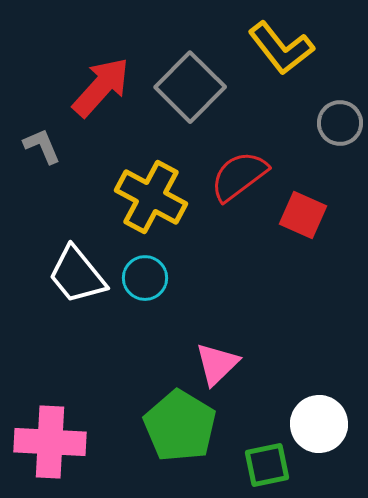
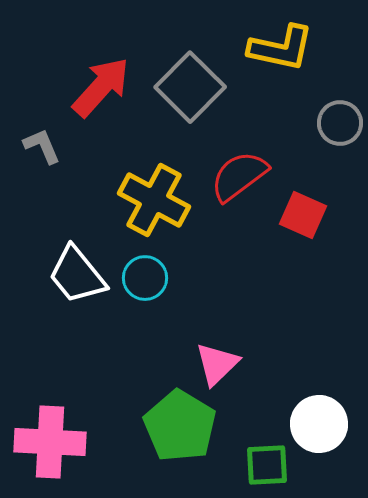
yellow L-shape: rotated 40 degrees counterclockwise
yellow cross: moved 3 px right, 3 px down
green square: rotated 9 degrees clockwise
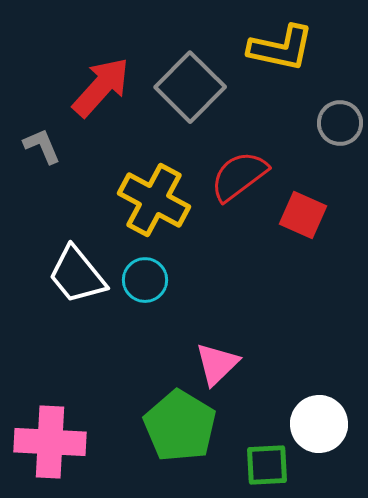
cyan circle: moved 2 px down
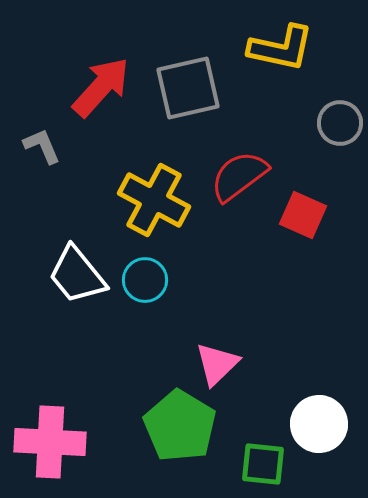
gray square: moved 2 px left, 1 px down; rotated 32 degrees clockwise
green square: moved 4 px left, 1 px up; rotated 9 degrees clockwise
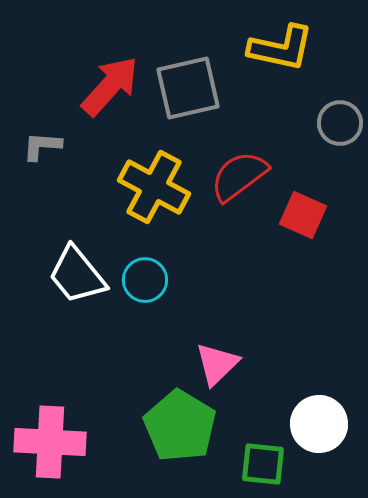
red arrow: moved 9 px right, 1 px up
gray L-shape: rotated 63 degrees counterclockwise
yellow cross: moved 13 px up
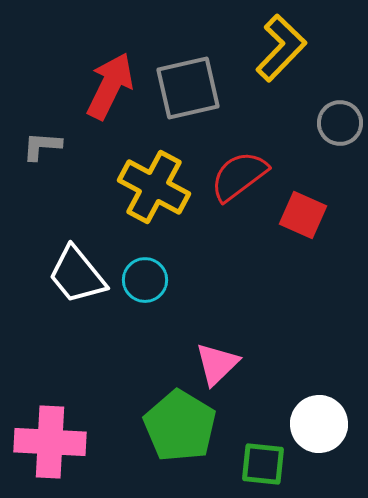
yellow L-shape: rotated 58 degrees counterclockwise
red arrow: rotated 16 degrees counterclockwise
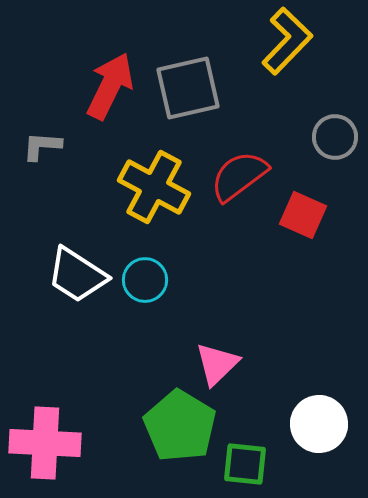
yellow L-shape: moved 6 px right, 7 px up
gray circle: moved 5 px left, 14 px down
white trapezoid: rotated 18 degrees counterclockwise
pink cross: moved 5 px left, 1 px down
green square: moved 18 px left
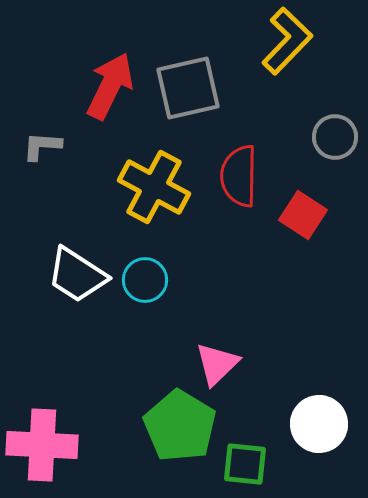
red semicircle: rotated 52 degrees counterclockwise
red square: rotated 9 degrees clockwise
pink cross: moved 3 px left, 2 px down
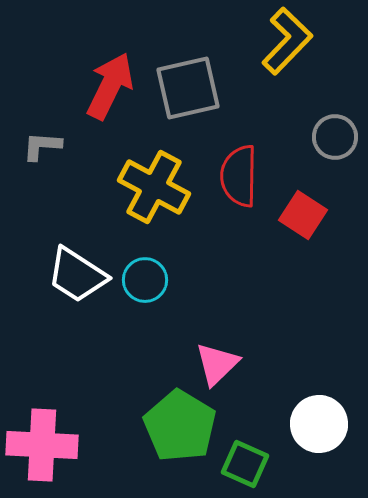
green square: rotated 18 degrees clockwise
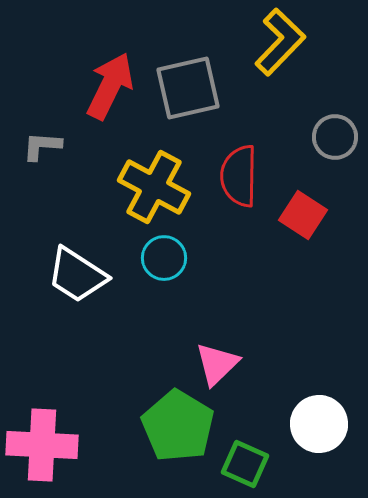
yellow L-shape: moved 7 px left, 1 px down
cyan circle: moved 19 px right, 22 px up
green pentagon: moved 2 px left
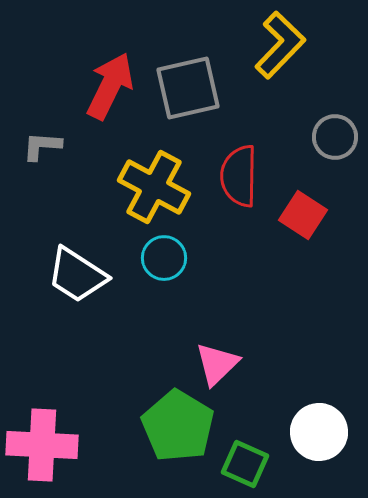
yellow L-shape: moved 3 px down
white circle: moved 8 px down
